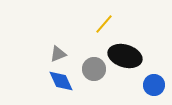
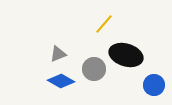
black ellipse: moved 1 px right, 1 px up
blue diamond: rotated 36 degrees counterclockwise
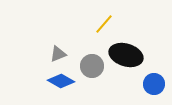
gray circle: moved 2 px left, 3 px up
blue circle: moved 1 px up
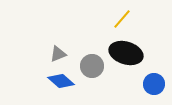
yellow line: moved 18 px right, 5 px up
black ellipse: moved 2 px up
blue diamond: rotated 12 degrees clockwise
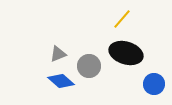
gray circle: moved 3 px left
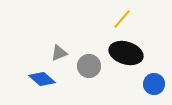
gray triangle: moved 1 px right, 1 px up
blue diamond: moved 19 px left, 2 px up
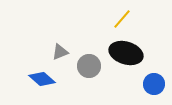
gray triangle: moved 1 px right, 1 px up
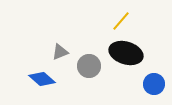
yellow line: moved 1 px left, 2 px down
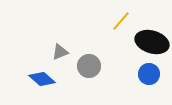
black ellipse: moved 26 px right, 11 px up
blue circle: moved 5 px left, 10 px up
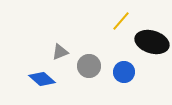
blue circle: moved 25 px left, 2 px up
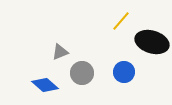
gray circle: moved 7 px left, 7 px down
blue diamond: moved 3 px right, 6 px down
